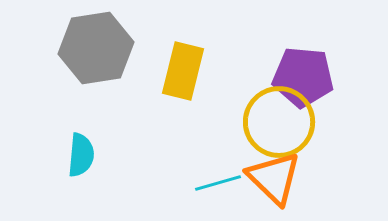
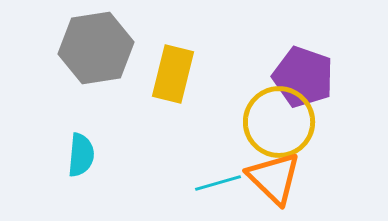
yellow rectangle: moved 10 px left, 3 px down
purple pentagon: rotated 14 degrees clockwise
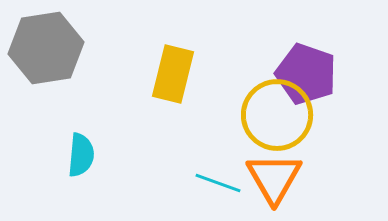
gray hexagon: moved 50 px left
purple pentagon: moved 3 px right, 3 px up
yellow circle: moved 2 px left, 7 px up
orange triangle: rotated 16 degrees clockwise
cyan line: rotated 36 degrees clockwise
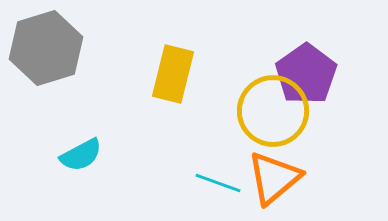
gray hexagon: rotated 8 degrees counterclockwise
purple pentagon: rotated 18 degrees clockwise
yellow circle: moved 4 px left, 4 px up
cyan semicircle: rotated 57 degrees clockwise
orange triangle: rotated 20 degrees clockwise
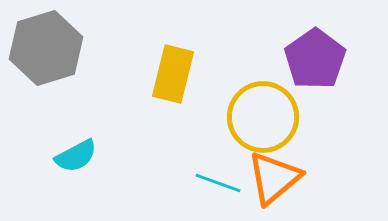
purple pentagon: moved 9 px right, 15 px up
yellow circle: moved 10 px left, 6 px down
cyan semicircle: moved 5 px left, 1 px down
